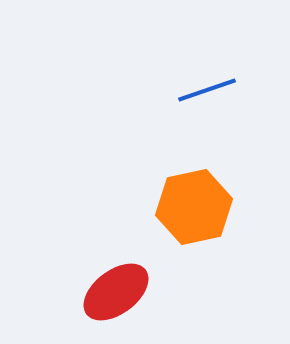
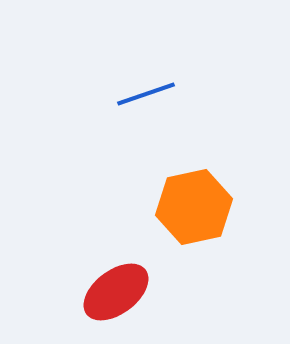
blue line: moved 61 px left, 4 px down
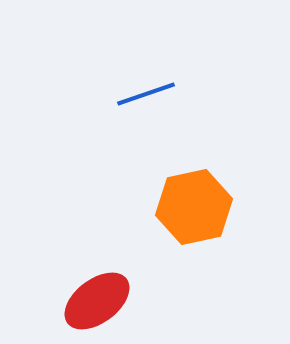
red ellipse: moved 19 px left, 9 px down
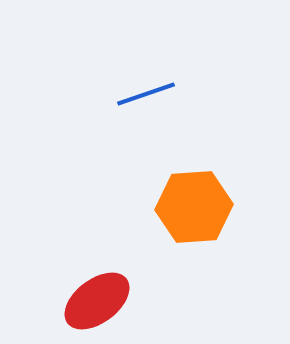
orange hexagon: rotated 8 degrees clockwise
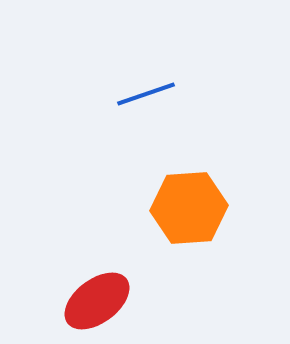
orange hexagon: moved 5 px left, 1 px down
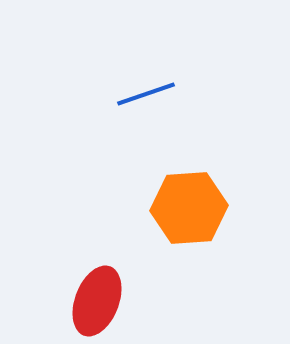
red ellipse: rotated 32 degrees counterclockwise
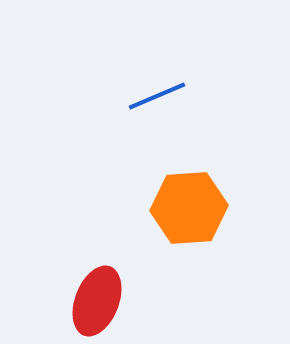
blue line: moved 11 px right, 2 px down; rotated 4 degrees counterclockwise
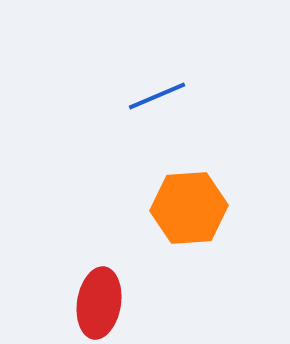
red ellipse: moved 2 px right, 2 px down; rotated 12 degrees counterclockwise
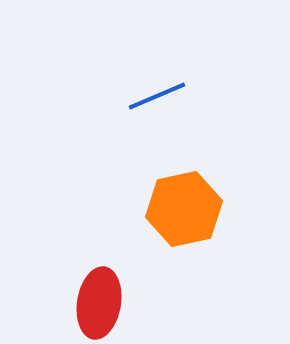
orange hexagon: moved 5 px left, 1 px down; rotated 8 degrees counterclockwise
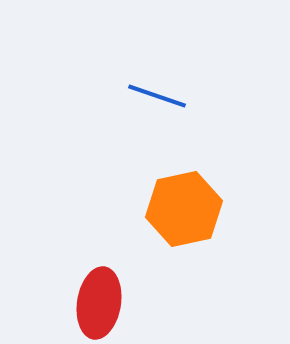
blue line: rotated 42 degrees clockwise
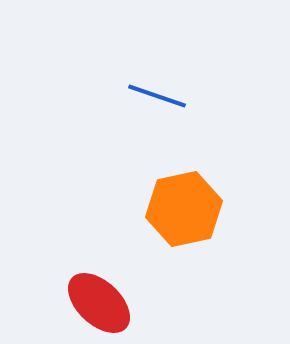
red ellipse: rotated 56 degrees counterclockwise
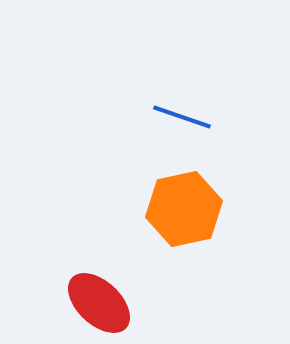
blue line: moved 25 px right, 21 px down
